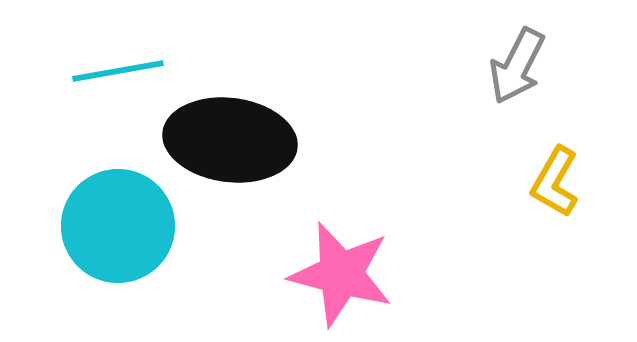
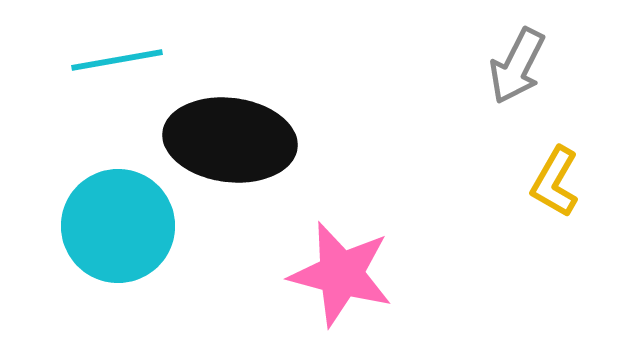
cyan line: moved 1 px left, 11 px up
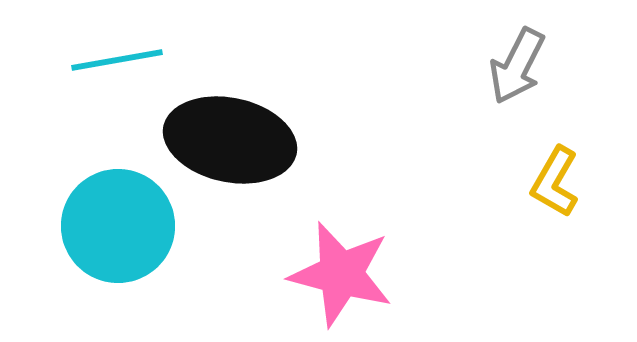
black ellipse: rotated 5 degrees clockwise
